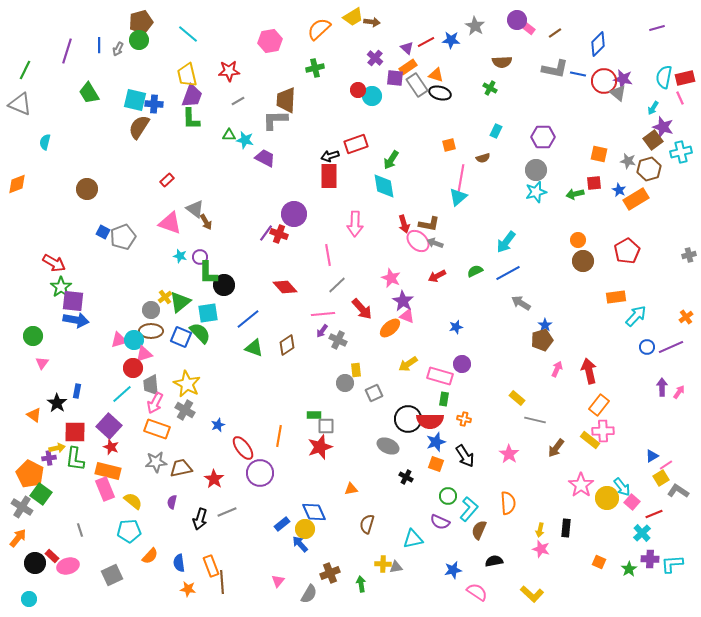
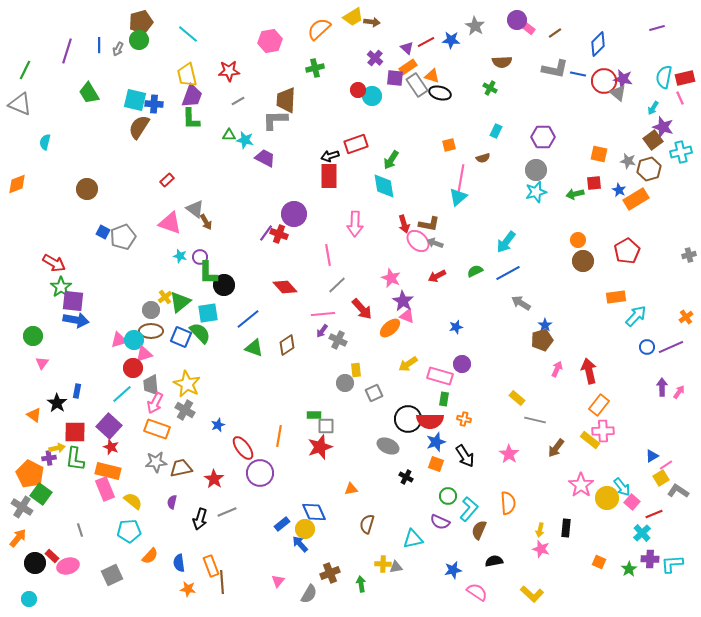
orange triangle at (436, 75): moved 4 px left, 1 px down
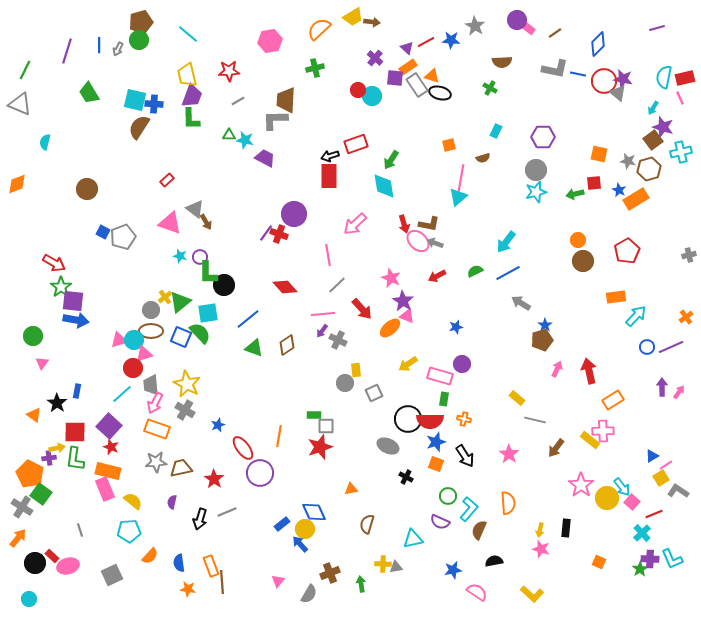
pink arrow at (355, 224): rotated 45 degrees clockwise
orange rectangle at (599, 405): moved 14 px right, 5 px up; rotated 20 degrees clockwise
cyan L-shape at (672, 564): moved 5 px up; rotated 110 degrees counterclockwise
green star at (629, 569): moved 11 px right
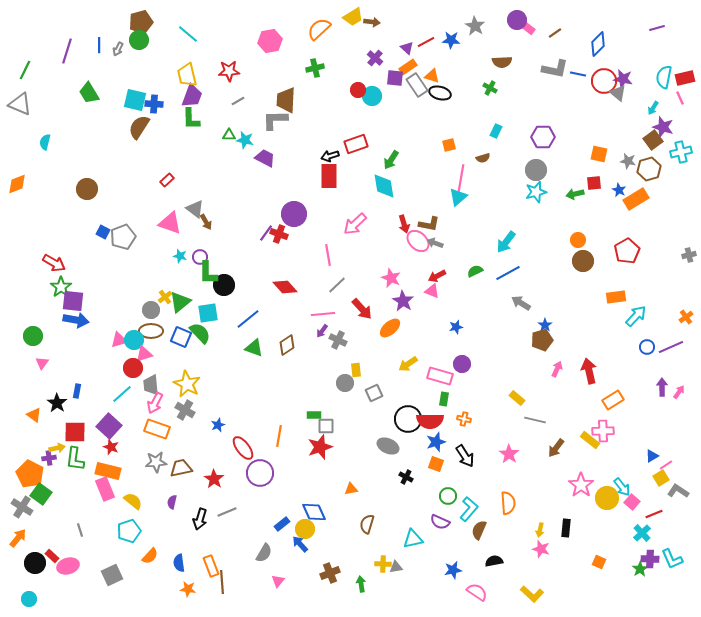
pink triangle at (407, 316): moved 25 px right, 25 px up
cyan pentagon at (129, 531): rotated 15 degrees counterclockwise
gray semicircle at (309, 594): moved 45 px left, 41 px up
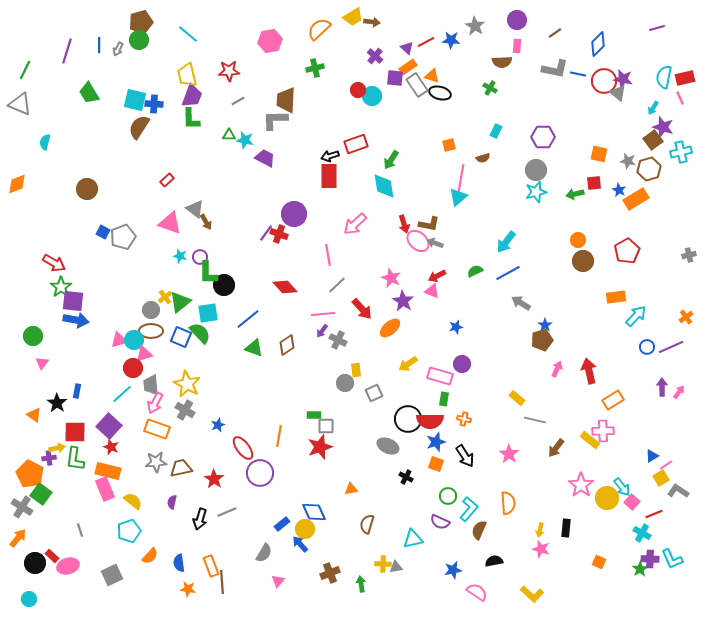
pink rectangle at (528, 28): moved 11 px left, 18 px down; rotated 56 degrees clockwise
purple cross at (375, 58): moved 2 px up
cyan cross at (642, 533): rotated 18 degrees counterclockwise
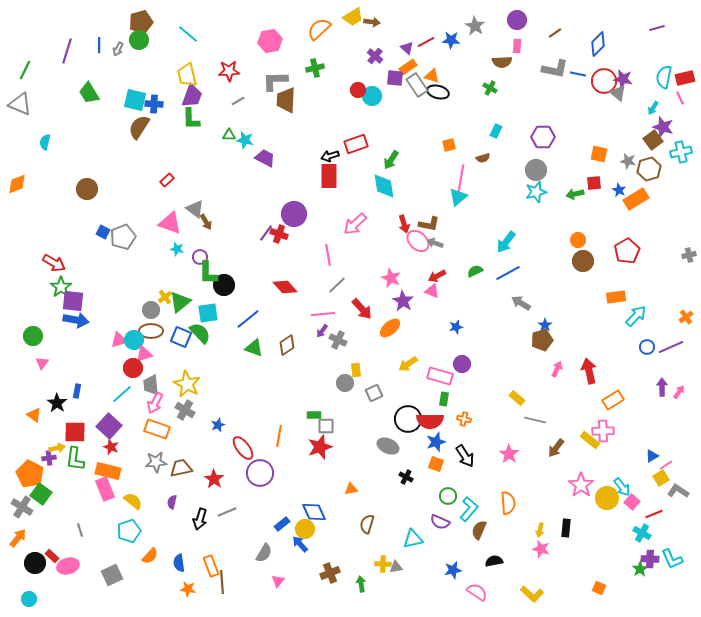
black ellipse at (440, 93): moved 2 px left, 1 px up
gray L-shape at (275, 120): moved 39 px up
cyan star at (180, 256): moved 3 px left, 7 px up
orange square at (599, 562): moved 26 px down
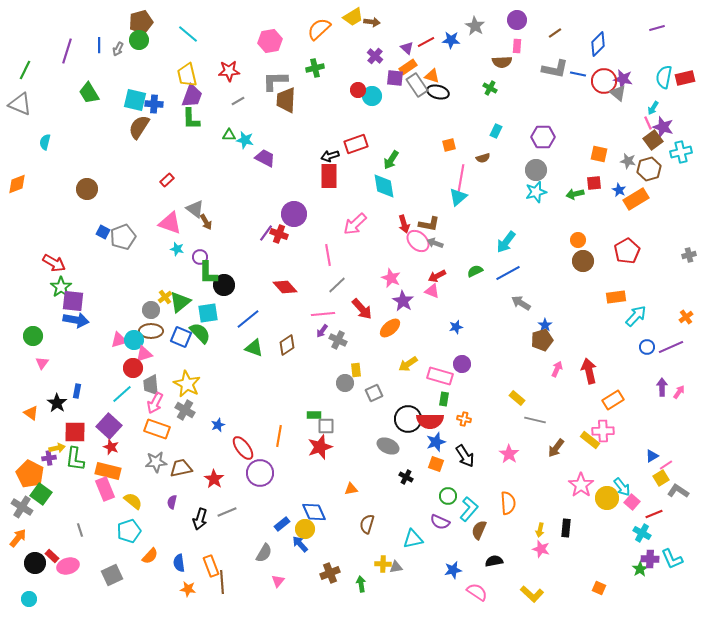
pink line at (680, 98): moved 32 px left, 25 px down
orange triangle at (34, 415): moved 3 px left, 2 px up
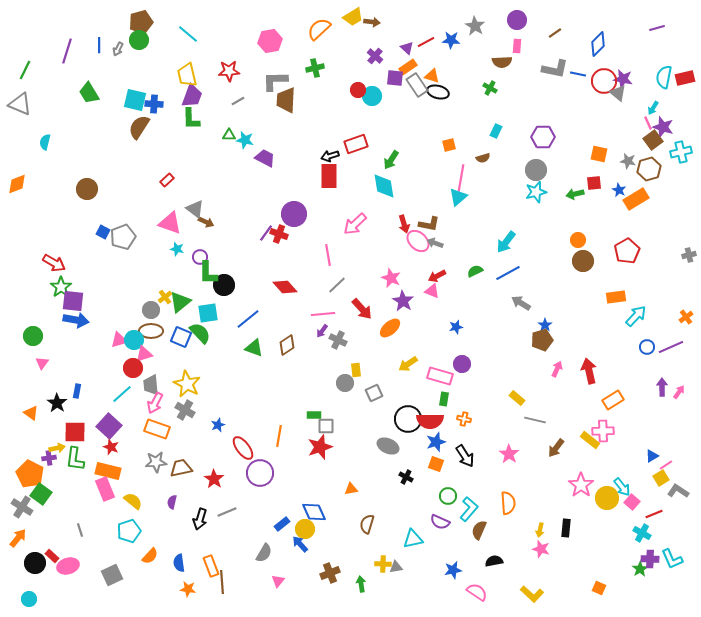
brown arrow at (206, 222): rotated 35 degrees counterclockwise
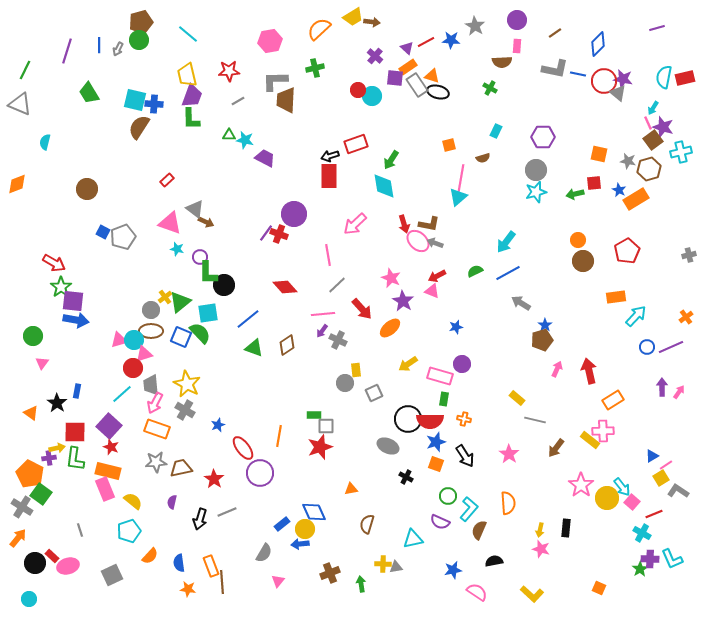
blue arrow at (300, 544): rotated 54 degrees counterclockwise
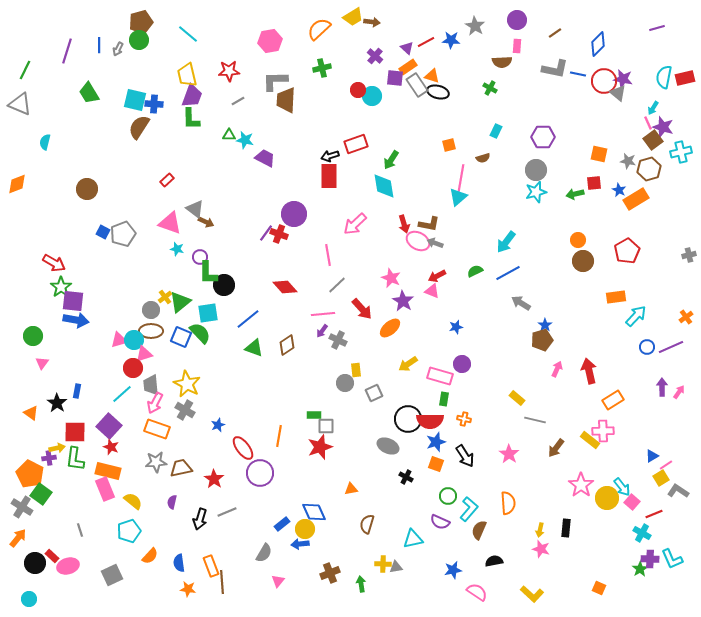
green cross at (315, 68): moved 7 px right
gray pentagon at (123, 237): moved 3 px up
pink ellipse at (418, 241): rotated 15 degrees counterclockwise
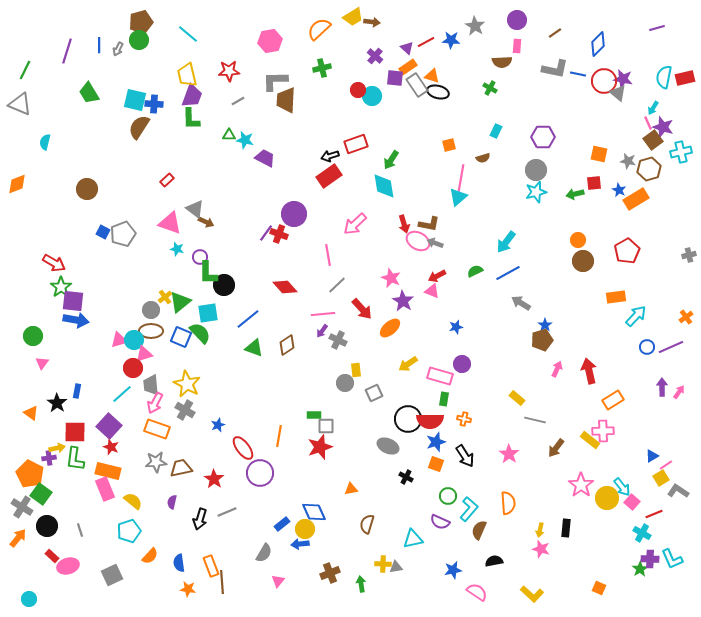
red rectangle at (329, 176): rotated 55 degrees clockwise
black circle at (35, 563): moved 12 px right, 37 px up
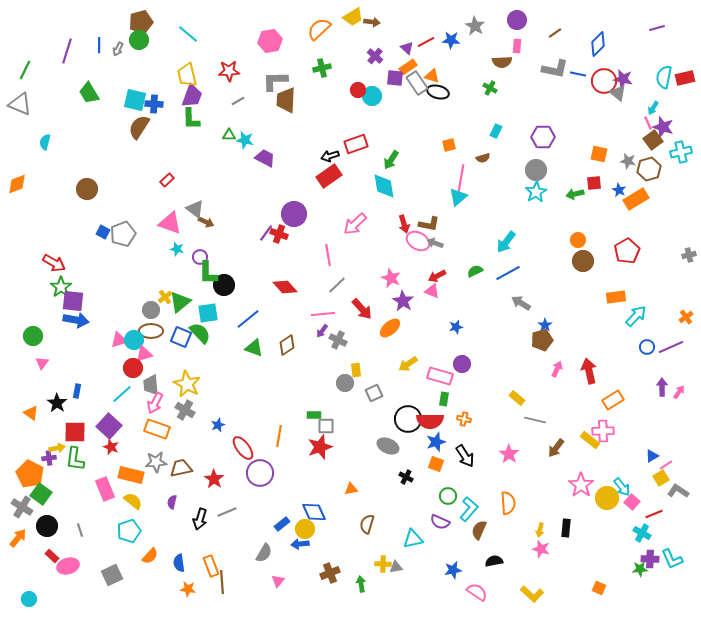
gray rectangle at (417, 85): moved 2 px up
cyan star at (536, 192): rotated 15 degrees counterclockwise
orange rectangle at (108, 471): moved 23 px right, 4 px down
green star at (640, 569): rotated 28 degrees clockwise
